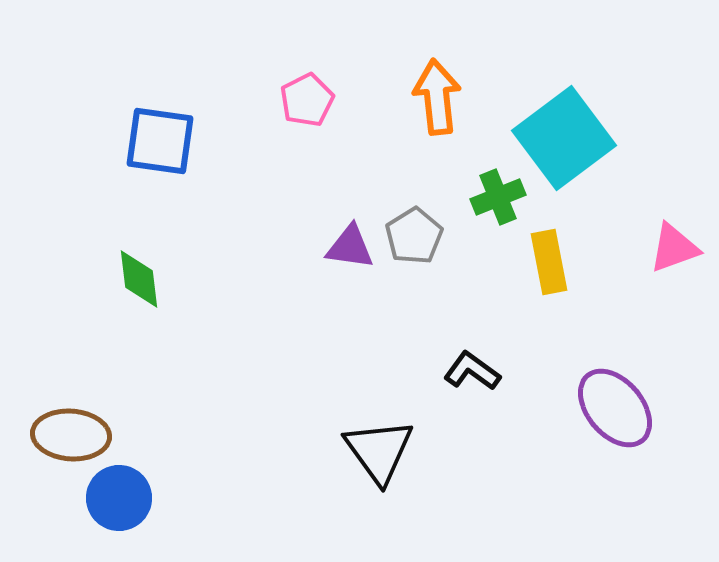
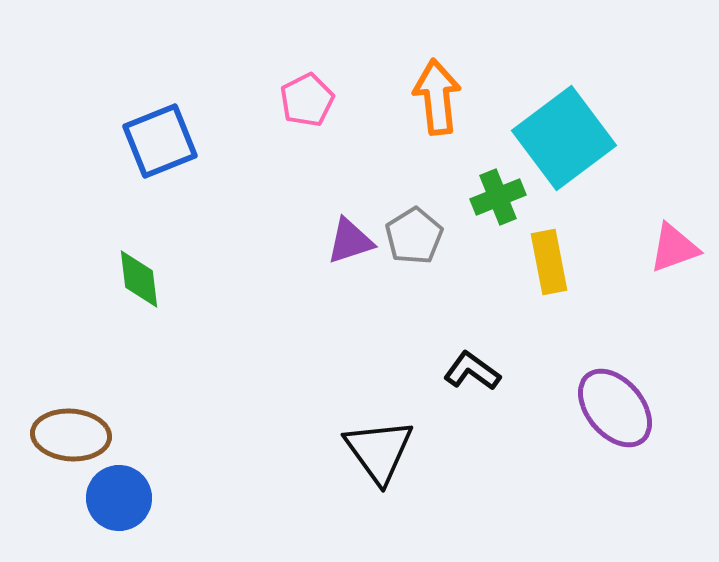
blue square: rotated 30 degrees counterclockwise
purple triangle: moved 6 px up; rotated 26 degrees counterclockwise
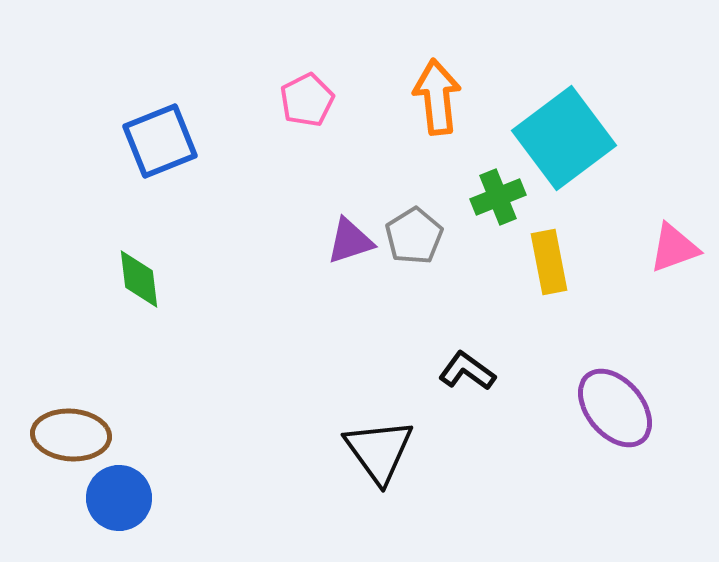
black L-shape: moved 5 px left
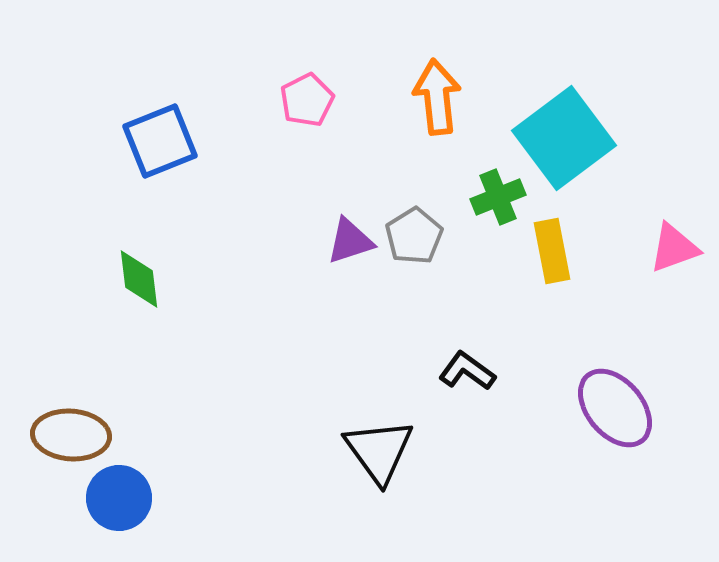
yellow rectangle: moved 3 px right, 11 px up
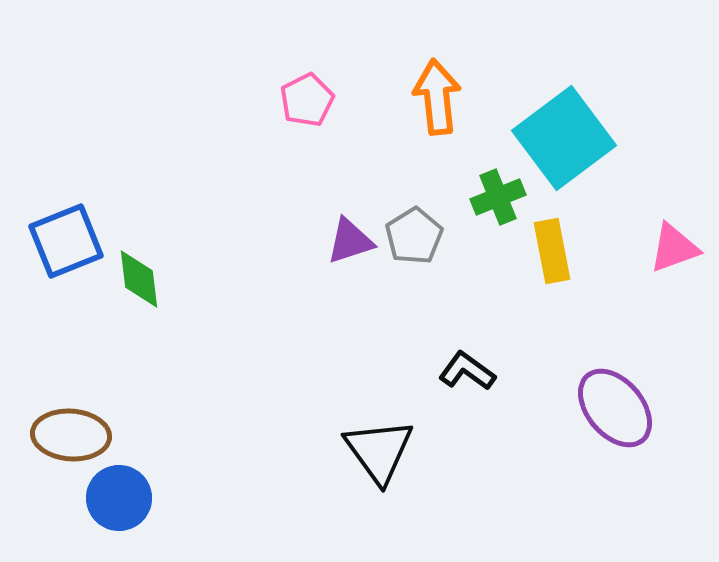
blue square: moved 94 px left, 100 px down
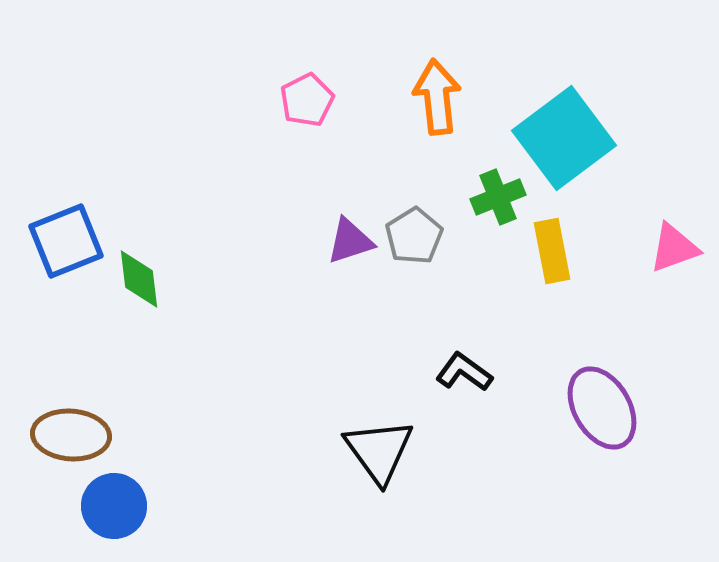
black L-shape: moved 3 px left, 1 px down
purple ellipse: moved 13 px left; rotated 10 degrees clockwise
blue circle: moved 5 px left, 8 px down
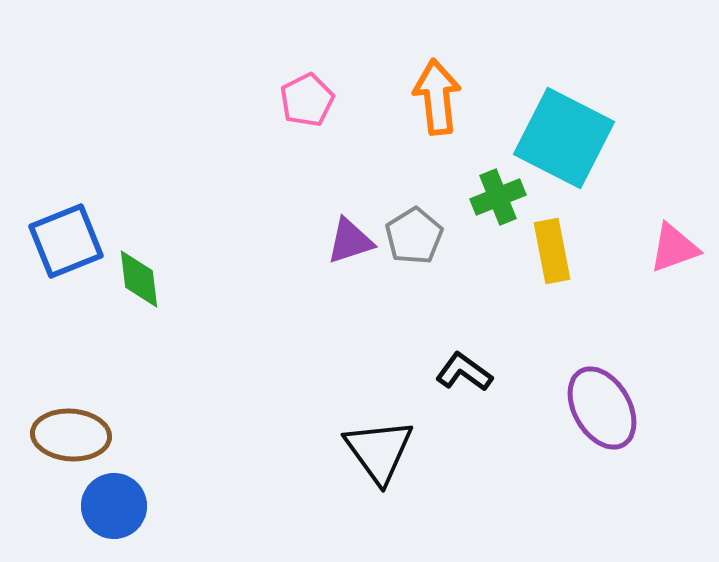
cyan square: rotated 26 degrees counterclockwise
